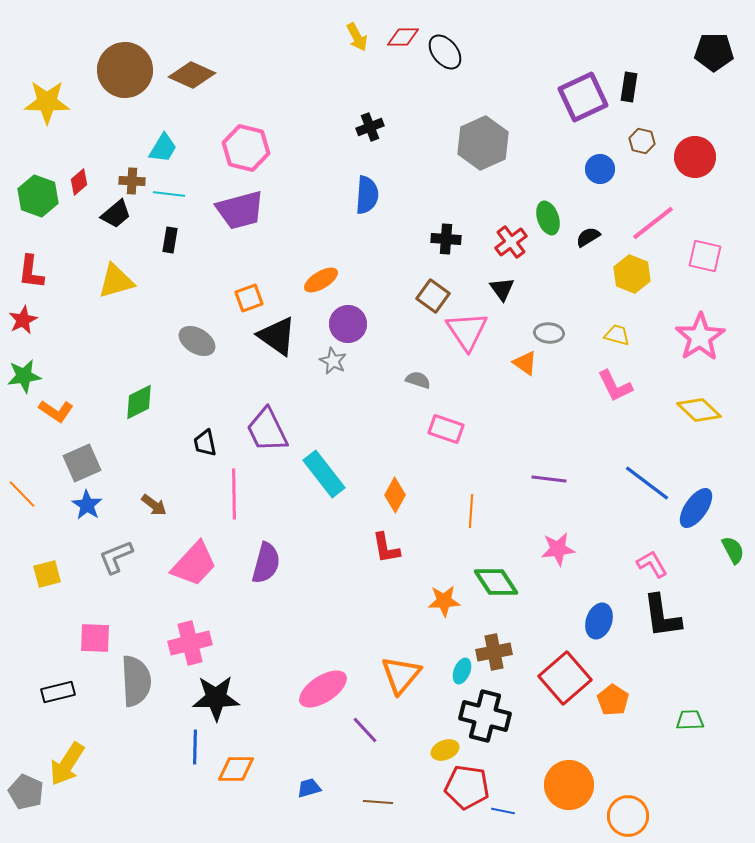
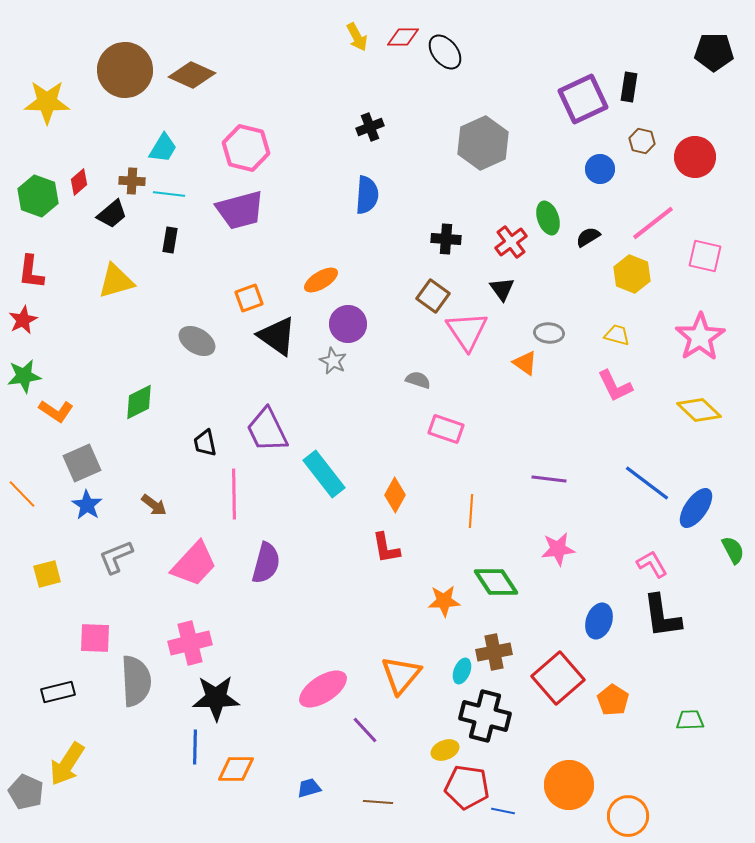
purple square at (583, 97): moved 2 px down
black trapezoid at (116, 214): moved 4 px left
red square at (565, 678): moved 7 px left
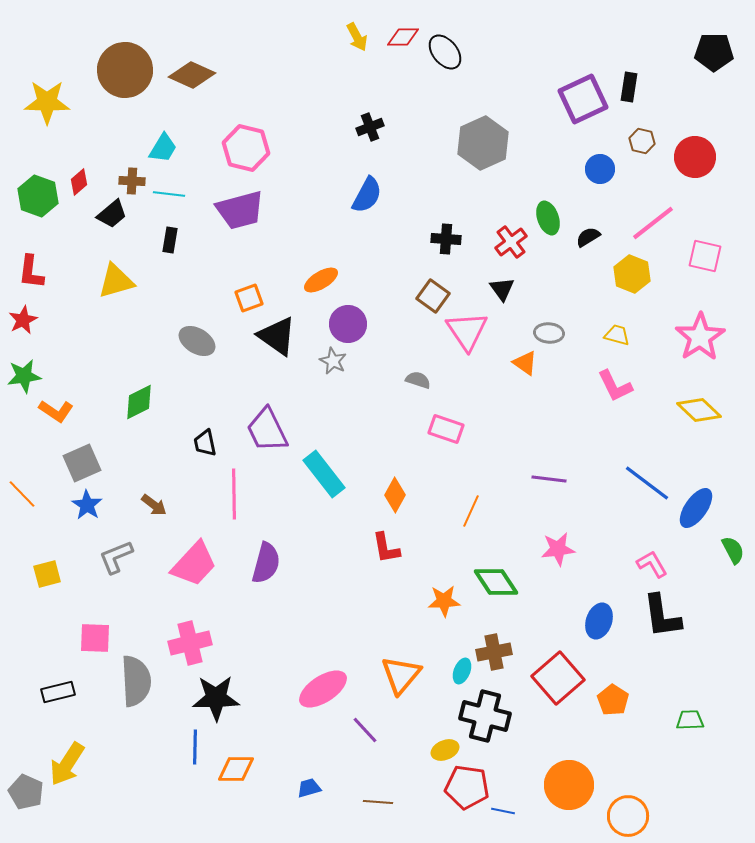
blue semicircle at (367, 195): rotated 24 degrees clockwise
orange line at (471, 511): rotated 20 degrees clockwise
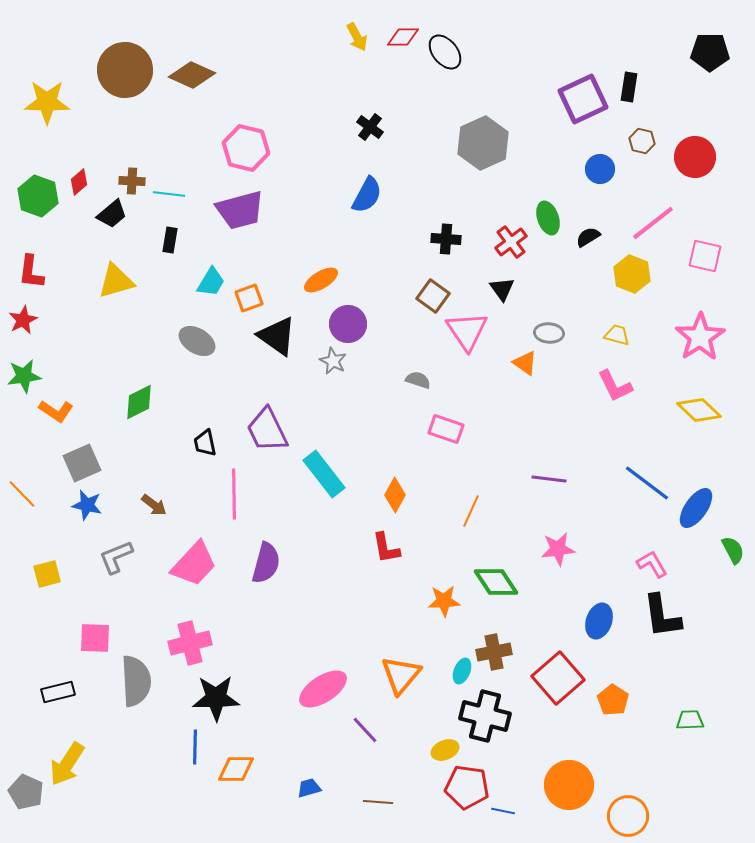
black pentagon at (714, 52): moved 4 px left
black cross at (370, 127): rotated 32 degrees counterclockwise
cyan trapezoid at (163, 148): moved 48 px right, 134 px down
blue star at (87, 505): rotated 20 degrees counterclockwise
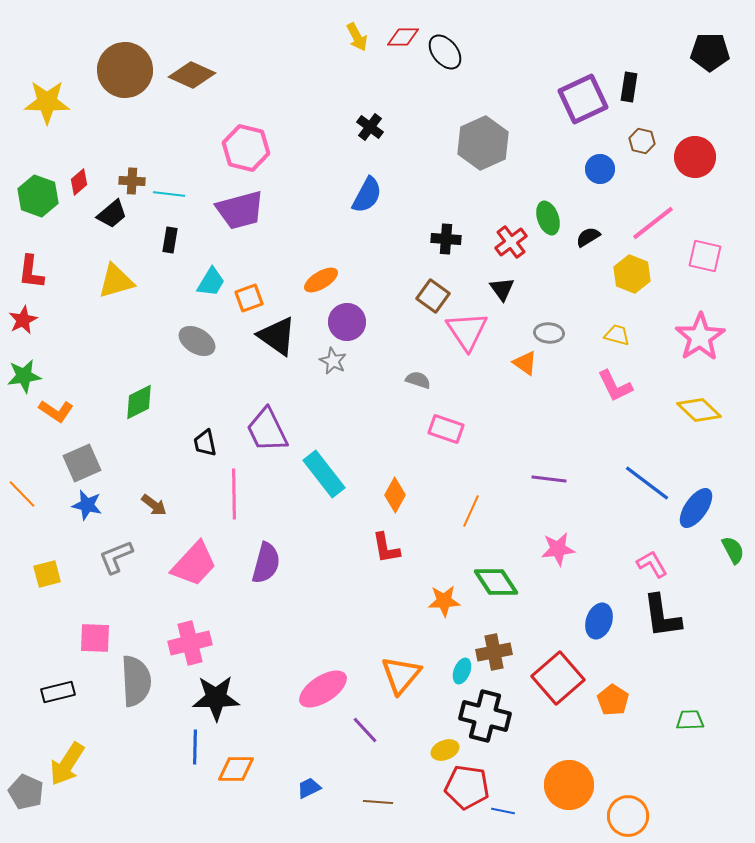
purple circle at (348, 324): moved 1 px left, 2 px up
blue trapezoid at (309, 788): rotated 10 degrees counterclockwise
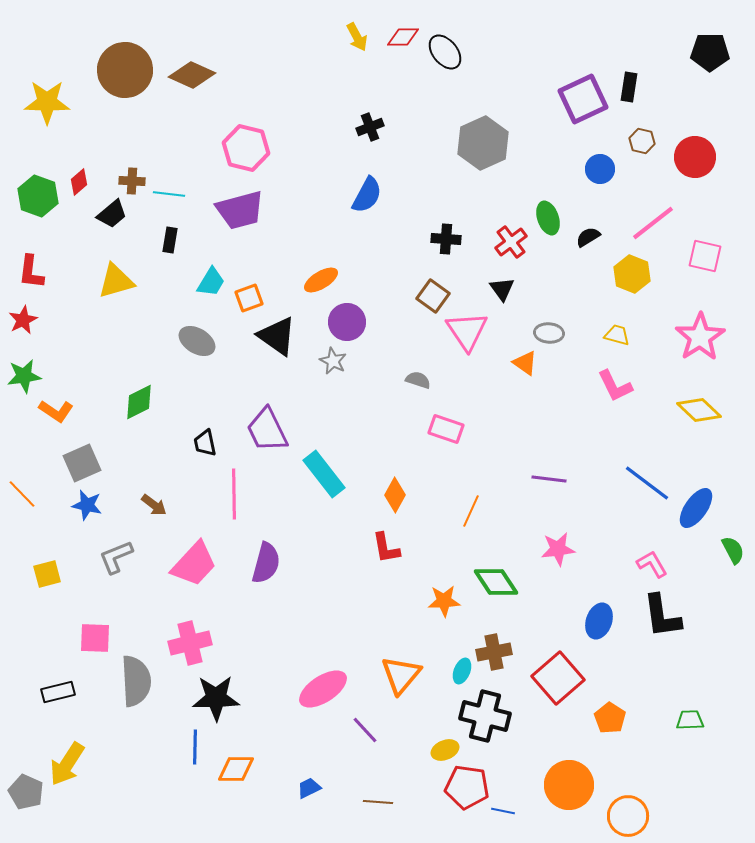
black cross at (370, 127): rotated 32 degrees clockwise
orange pentagon at (613, 700): moved 3 px left, 18 px down
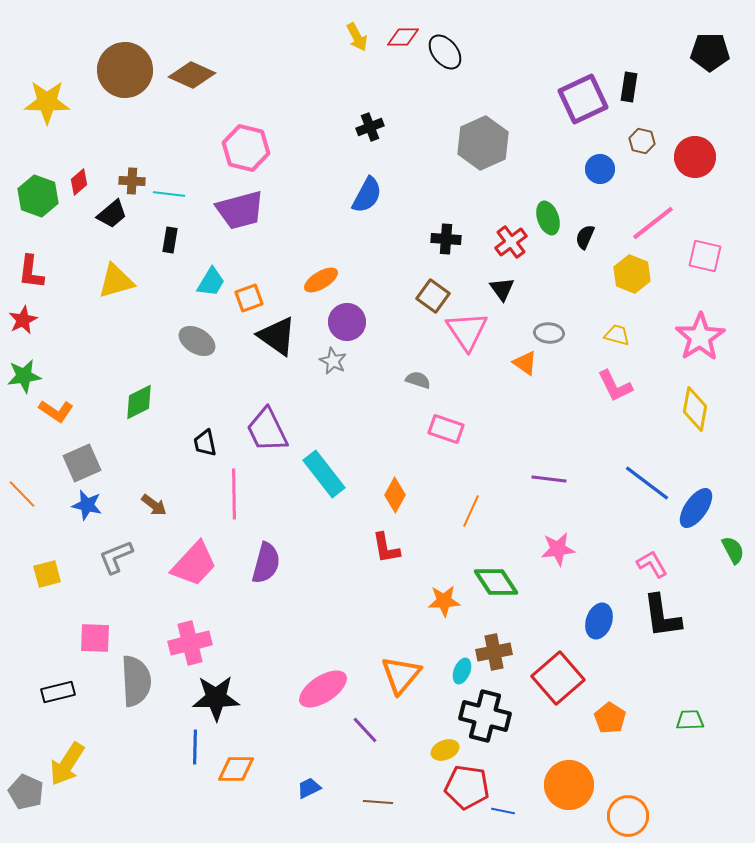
black semicircle at (588, 237): moved 3 px left; rotated 35 degrees counterclockwise
yellow diamond at (699, 410): moved 4 px left, 1 px up; rotated 57 degrees clockwise
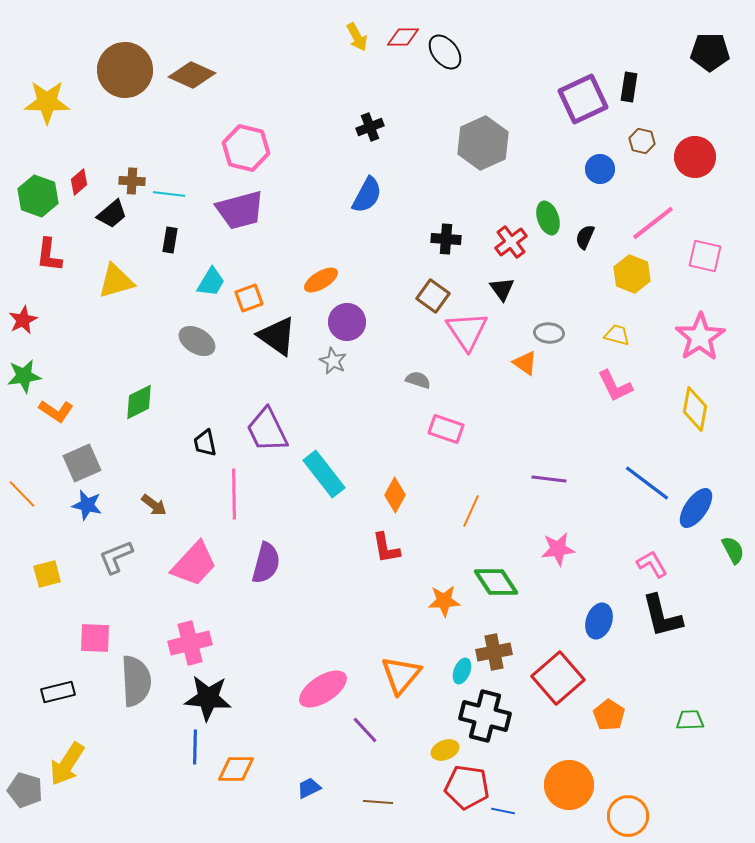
red L-shape at (31, 272): moved 18 px right, 17 px up
black L-shape at (662, 616): rotated 6 degrees counterclockwise
black star at (216, 698): moved 8 px left; rotated 6 degrees clockwise
orange pentagon at (610, 718): moved 1 px left, 3 px up
gray pentagon at (26, 792): moved 1 px left, 2 px up; rotated 8 degrees counterclockwise
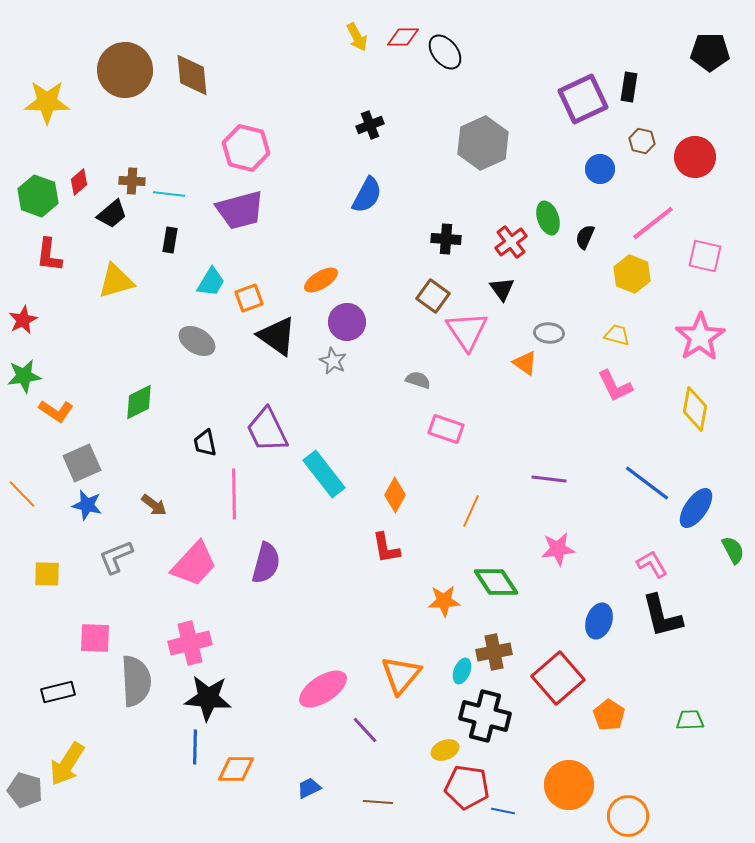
brown diamond at (192, 75): rotated 60 degrees clockwise
black cross at (370, 127): moved 2 px up
yellow square at (47, 574): rotated 16 degrees clockwise
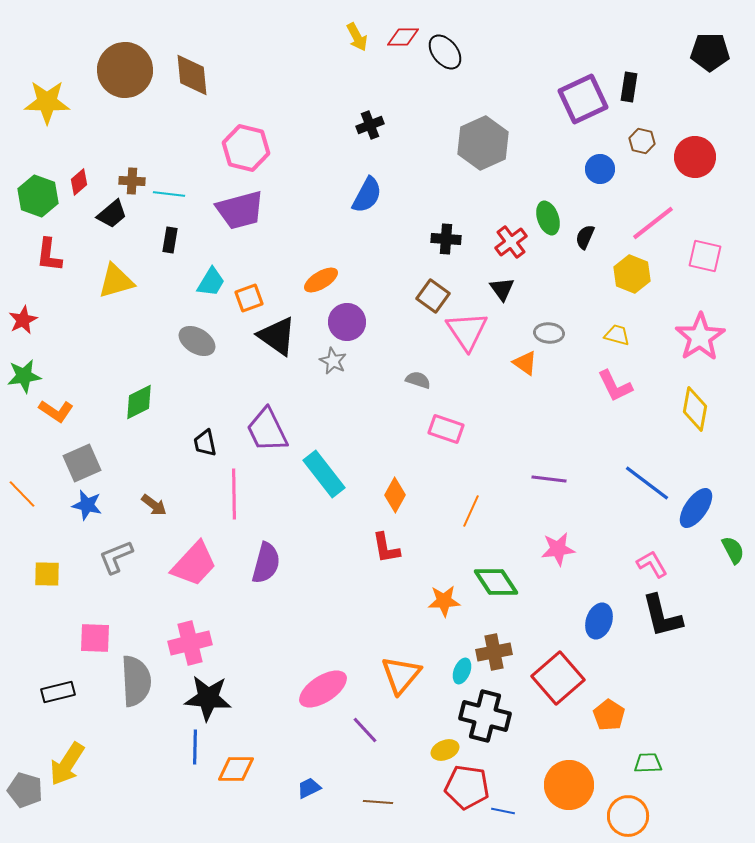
green trapezoid at (690, 720): moved 42 px left, 43 px down
